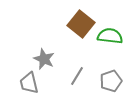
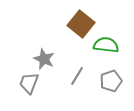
green semicircle: moved 4 px left, 9 px down
gray trapezoid: rotated 35 degrees clockwise
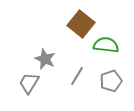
gray star: moved 1 px right
gray trapezoid: rotated 10 degrees clockwise
